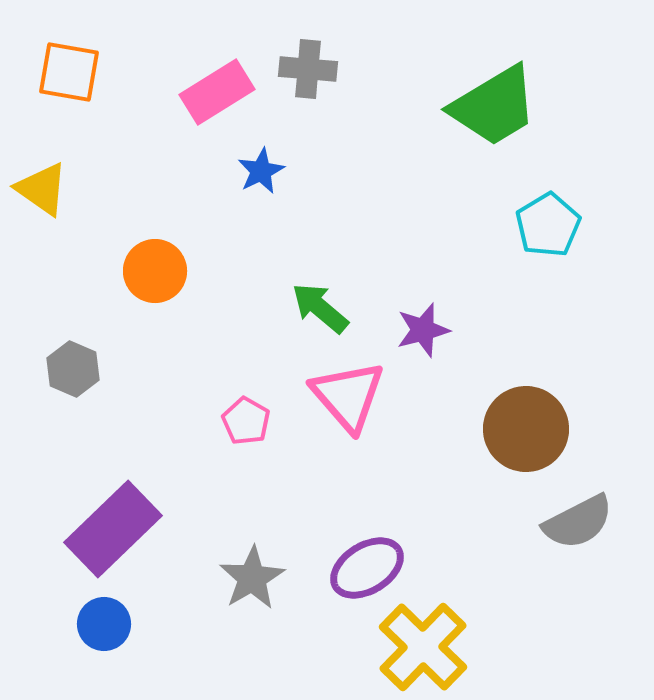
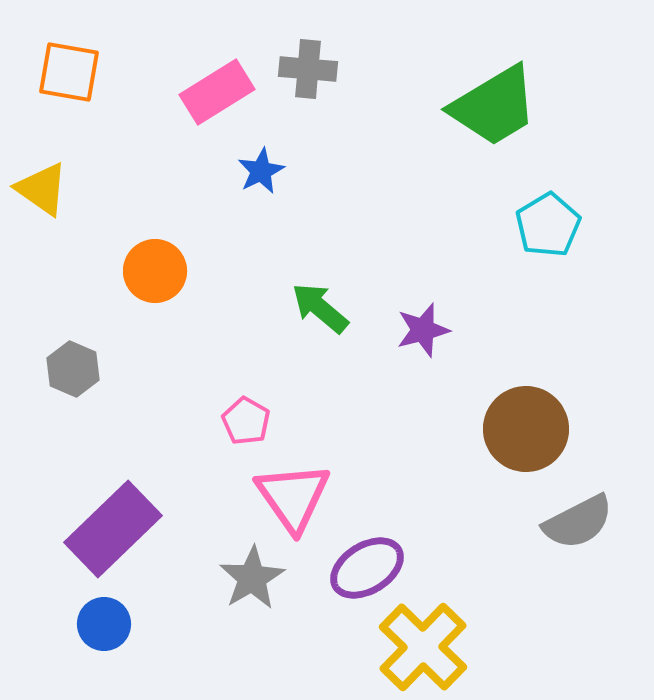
pink triangle: moved 55 px left, 101 px down; rotated 6 degrees clockwise
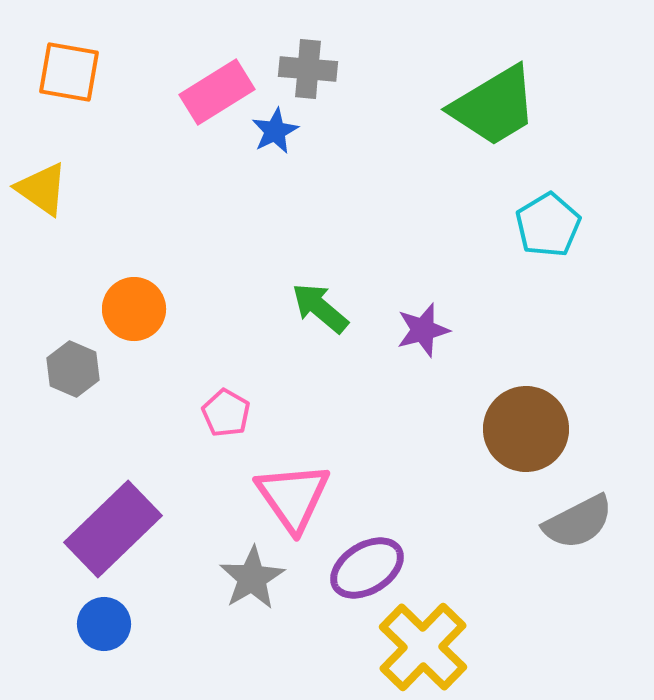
blue star: moved 14 px right, 40 px up
orange circle: moved 21 px left, 38 px down
pink pentagon: moved 20 px left, 8 px up
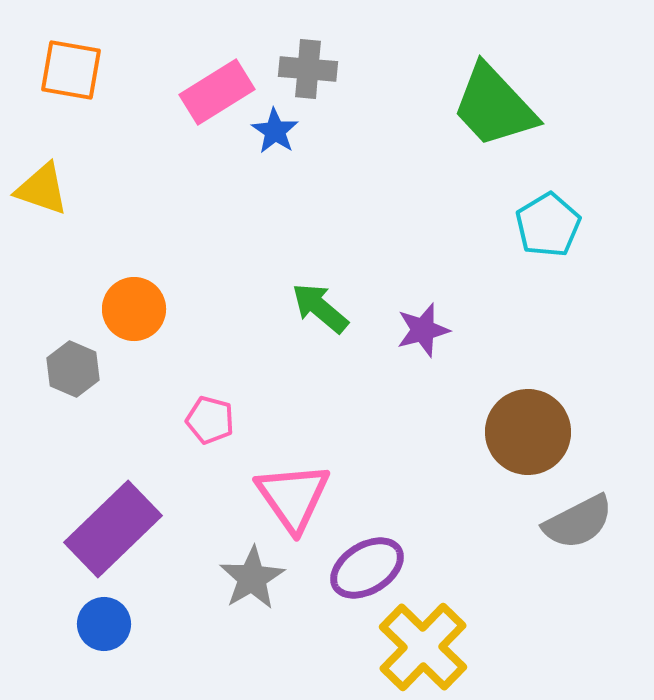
orange square: moved 2 px right, 2 px up
green trapezoid: rotated 78 degrees clockwise
blue star: rotated 12 degrees counterclockwise
yellow triangle: rotated 16 degrees counterclockwise
pink pentagon: moved 16 px left, 7 px down; rotated 15 degrees counterclockwise
brown circle: moved 2 px right, 3 px down
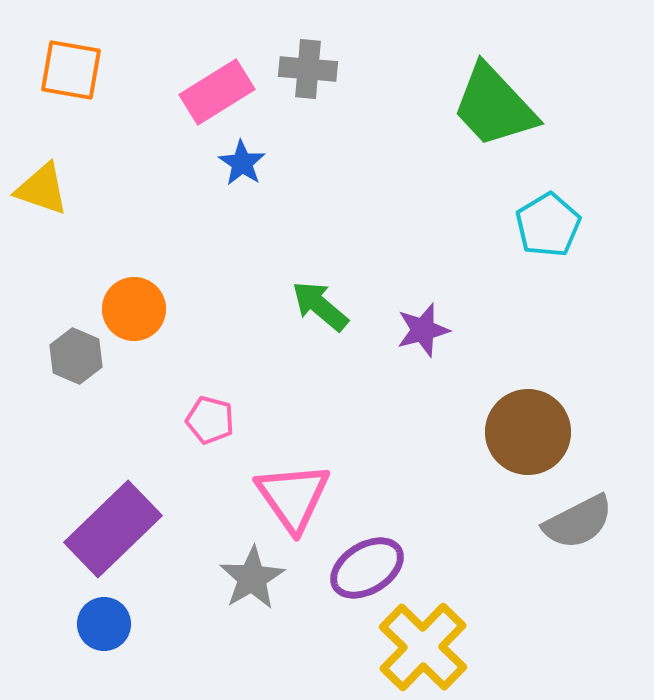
blue star: moved 33 px left, 32 px down
green arrow: moved 2 px up
gray hexagon: moved 3 px right, 13 px up
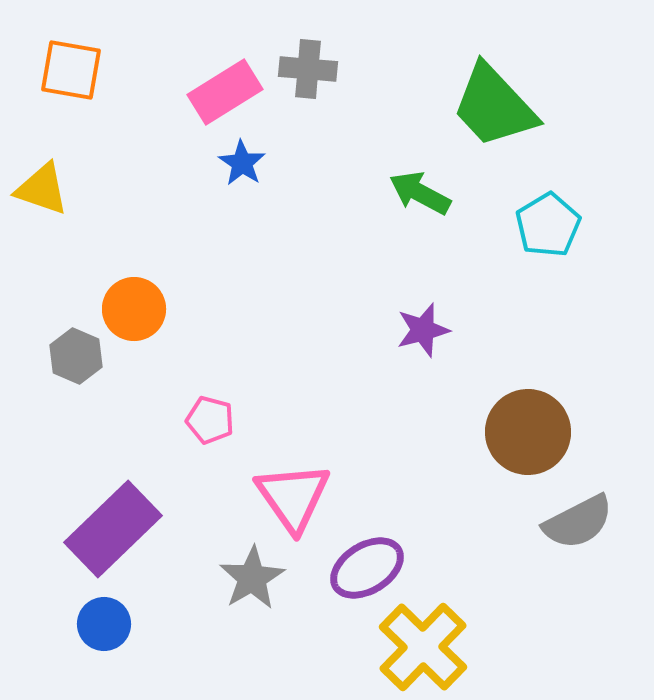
pink rectangle: moved 8 px right
green arrow: moved 100 px right, 113 px up; rotated 12 degrees counterclockwise
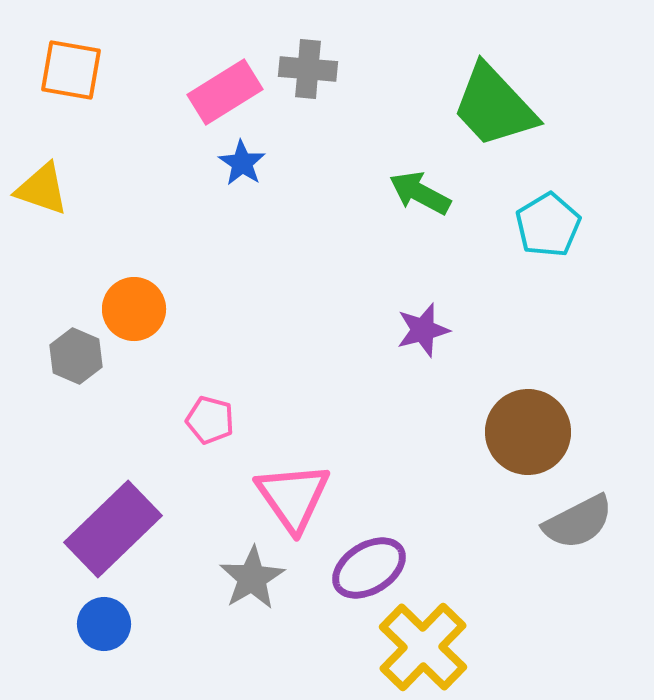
purple ellipse: moved 2 px right
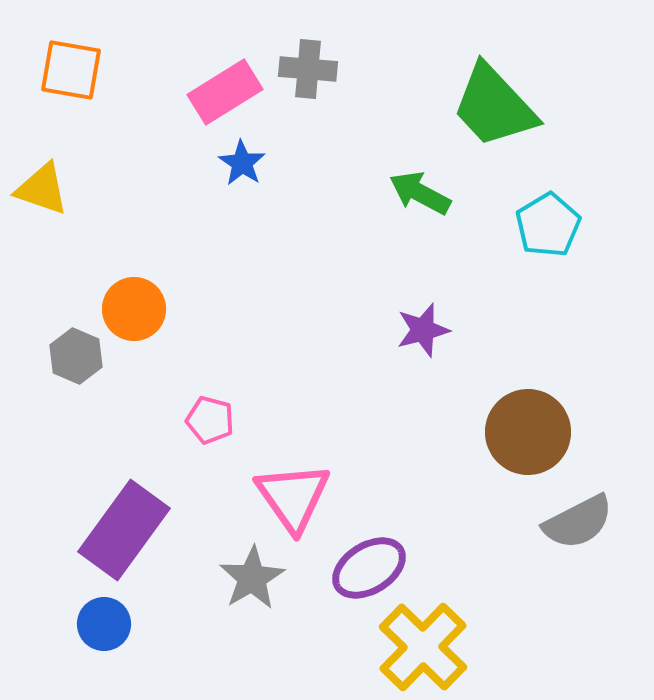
purple rectangle: moved 11 px right, 1 px down; rotated 10 degrees counterclockwise
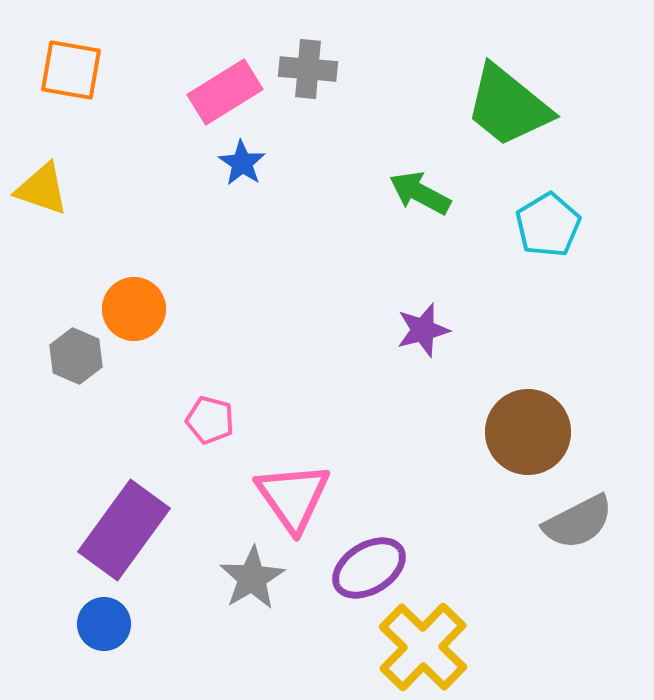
green trapezoid: moved 14 px right; rotated 8 degrees counterclockwise
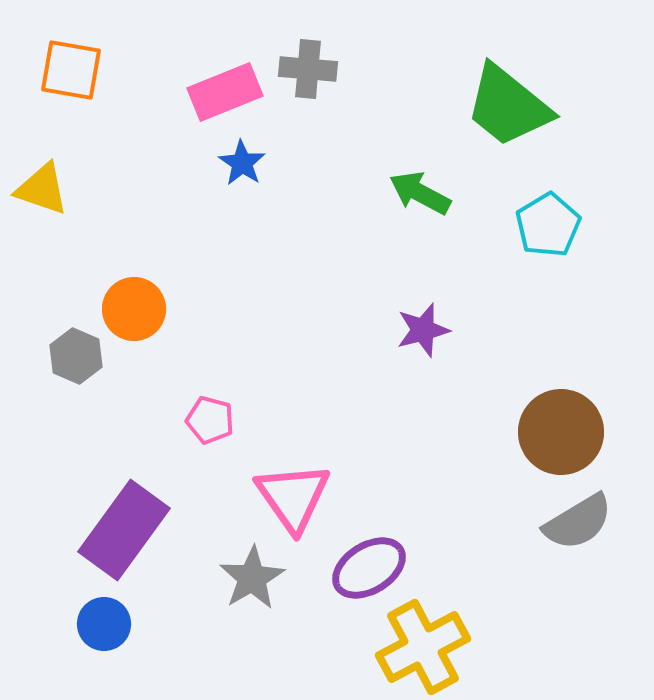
pink rectangle: rotated 10 degrees clockwise
brown circle: moved 33 px right
gray semicircle: rotated 4 degrees counterclockwise
yellow cross: rotated 18 degrees clockwise
